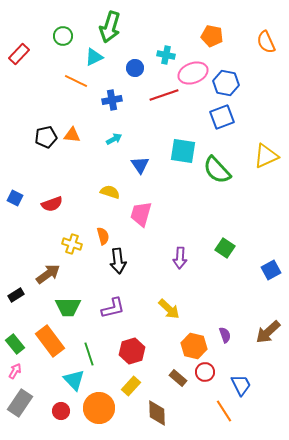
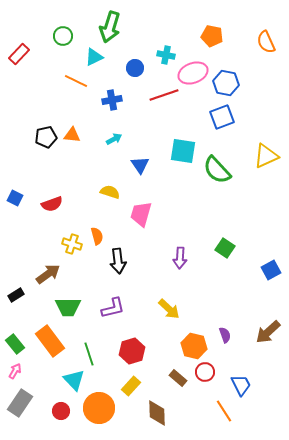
orange semicircle at (103, 236): moved 6 px left
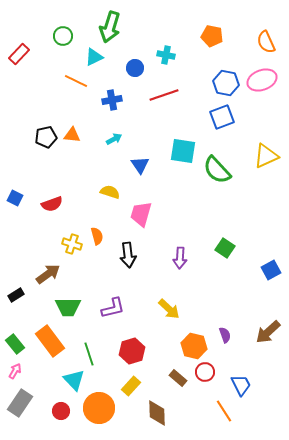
pink ellipse at (193, 73): moved 69 px right, 7 px down
black arrow at (118, 261): moved 10 px right, 6 px up
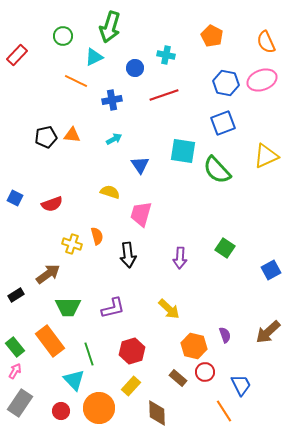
orange pentagon at (212, 36): rotated 15 degrees clockwise
red rectangle at (19, 54): moved 2 px left, 1 px down
blue square at (222, 117): moved 1 px right, 6 px down
green rectangle at (15, 344): moved 3 px down
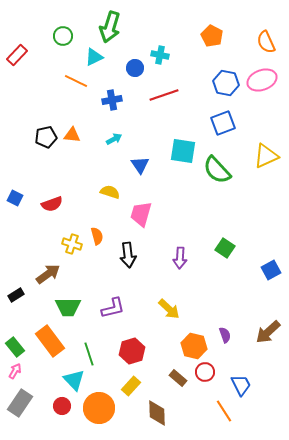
cyan cross at (166, 55): moved 6 px left
red circle at (61, 411): moved 1 px right, 5 px up
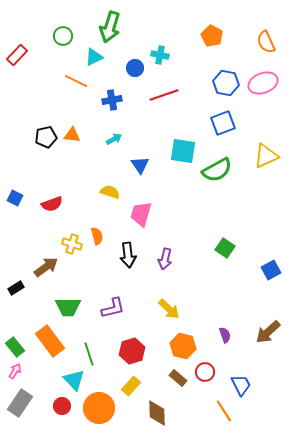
pink ellipse at (262, 80): moved 1 px right, 3 px down
green semicircle at (217, 170): rotated 76 degrees counterclockwise
purple arrow at (180, 258): moved 15 px left, 1 px down; rotated 10 degrees clockwise
brown arrow at (48, 274): moved 2 px left, 7 px up
black rectangle at (16, 295): moved 7 px up
orange hexagon at (194, 346): moved 11 px left
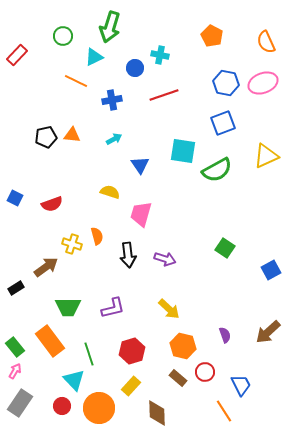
purple arrow at (165, 259): rotated 85 degrees counterclockwise
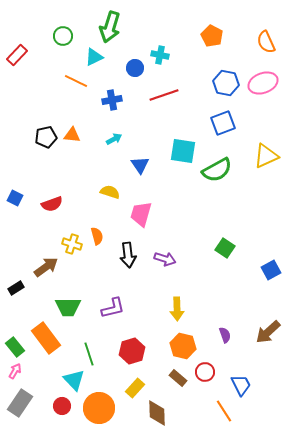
yellow arrow at (169, 309): moved 8 px right; rotated 45 degrees clockwise
orange rectangle at (50, 341): moved 4 px left, 3 px up
yellow rectangle at (131, 386): moved 4 px right, 2 px down
